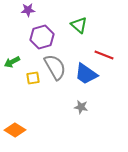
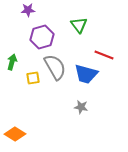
green triangle: rotated 12 degrees clockwise
green arrow: rotated 133 degrees clockwise
blue trapezoid: rotated 20 degrees counterclockwise
orange diamond: moved 4 px down
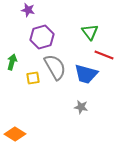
purple star: rotated 16 degrees clockwise
green triangle: moved 11 px right, 7 px down
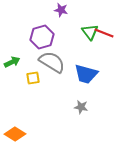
purple star: moved 33 px right
red line: moved 22 px up
green arrow: rotated 49 degrees clockwise
gray semicircle: moved 3 px left, 5 px up; rotated 28 degrees counterclockwise
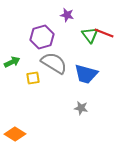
purple star: moved 6 px right, 5 px down
green triangle: moved 3 px down
gray semicircle: moved 2 px right, 1 px down
gray star: moved 1 px down
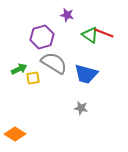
green triangle: rotated 18 degrees counterclockwise
green arrow: moved 7 px right, 7 px down
